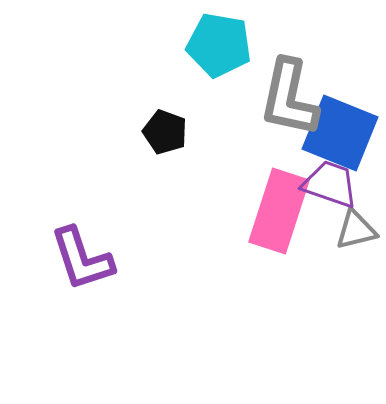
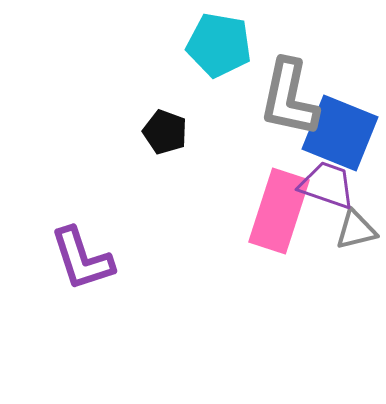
purple trapezoid: moved 3 px left, 1 px down
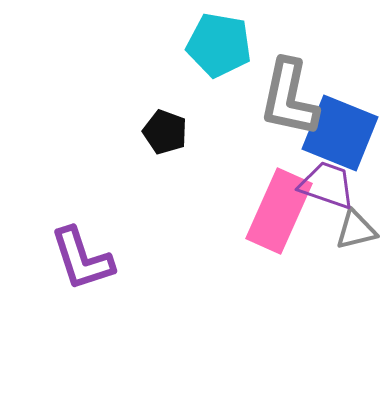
pink rectangle: rotated 6 degrees clockwise
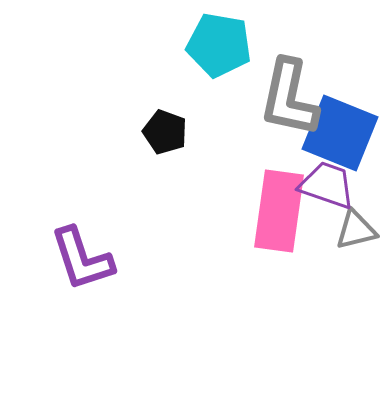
pink rectangle: rotated 16 degrees counterclockwise
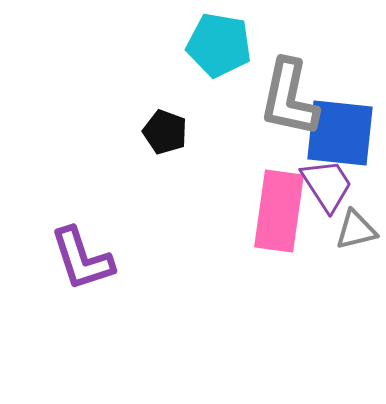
blue square: rotated 16 degrees counterclockwise
purple trapezoid: rotated 38 degrees clockwise
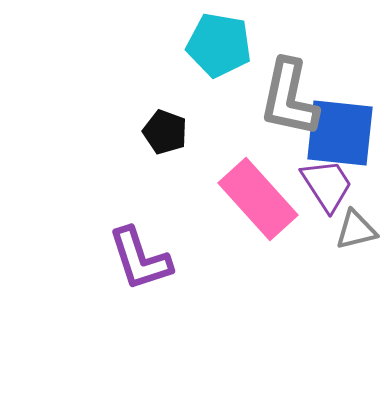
pink rectangle: moved 21 px left, 12 px up; rotated 50 degrees counterclockwise
purple L-shape: moved 58 px right
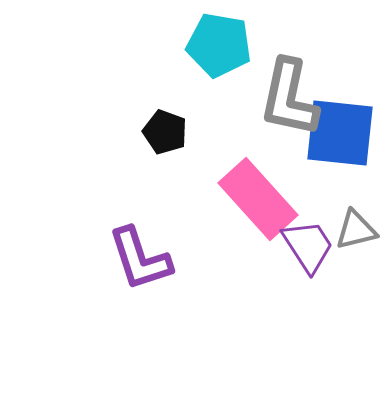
purple trapezoid: moved 19 px left, 61 px down
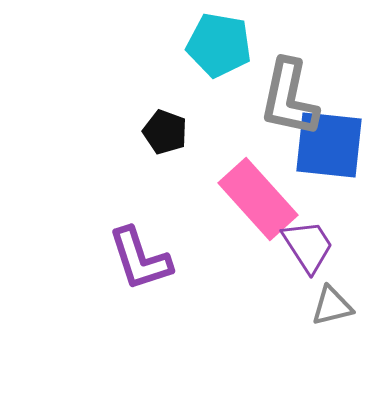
blue square: moved 11 px left, 12 px down
gray triangle: moved 24 px left, 76 px down
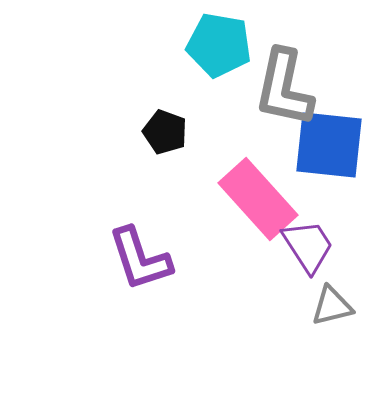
gray L-shape: moved 5 px left, 10 px up
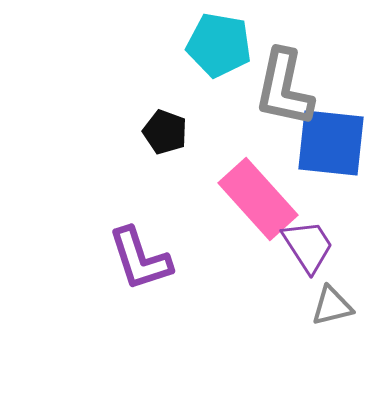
blue square: moved 2 px right, 2 px up
